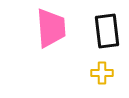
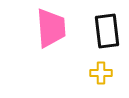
yellow cross: moved 1 px left
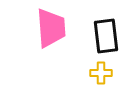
black rectangle: moved 1 px left, 5 px down
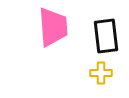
pink trapezoid: moved 2 px right, 1 px up
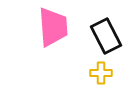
black rectangle: rotated 20 degrees counterclockwise
